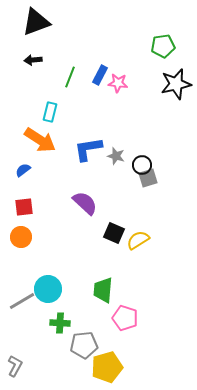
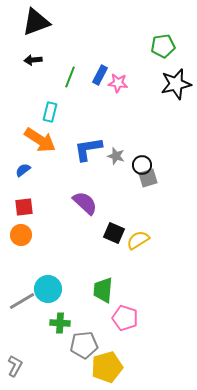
orange circle: moved 2 px up
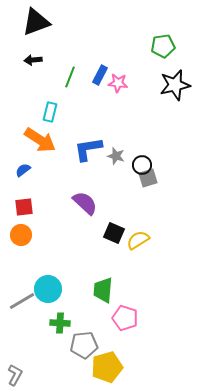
black star: moved 1 px left, 1 px down
gray L-shape: moved 9 px down
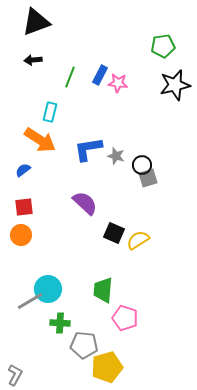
gray line: moved 8 px right
gray pentagon: rotated 12 degrees clockwise
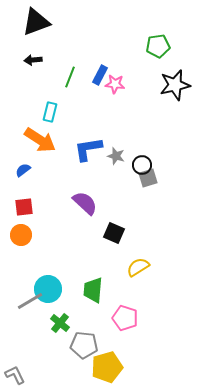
green pentagon: moved 5 px left
pink star: moved 3 px left, 1 px down
yellow semicircle: moved 27 px down
green trapezoid: moved 10 px left
green cross: rotated 36 degrees clockwise
gray L-shape: rotated 55 degrees counterclockwise
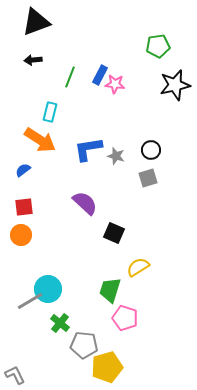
black circle: moved 9 px right, 15 px up
green trapezoid: moved 17 px right; rotated 12 degrees clockwise
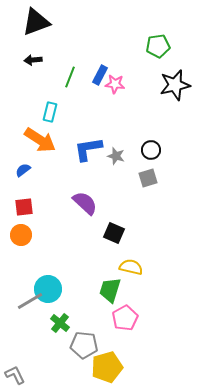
yellow semicircle: moved 7 px left; rotated 45 degrees clockwise
pink pentagon: rotated 25 degrees clockwise
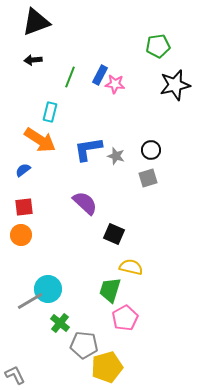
black square: moved 1 px down
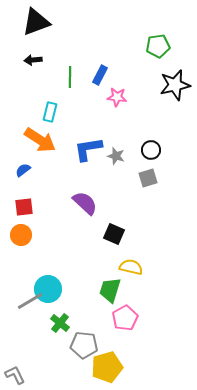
green line: rotated 20 degrees counterclockwise
pink star: moved 2 px right, 13 px down
